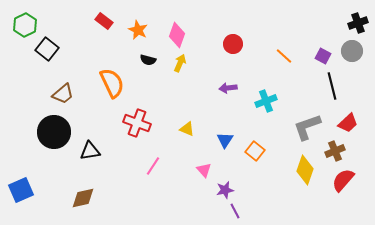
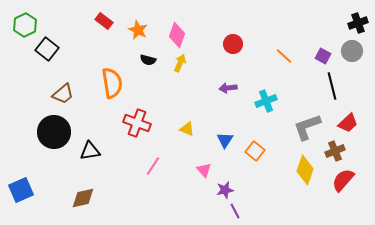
orange semicircle: rotated 16 degrees clockwise
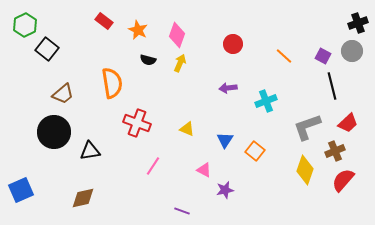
pink triangle: rotated 21 degrees counterclockwise
purple line: moved 53 px left; rotated 42 degrees counterclockwise
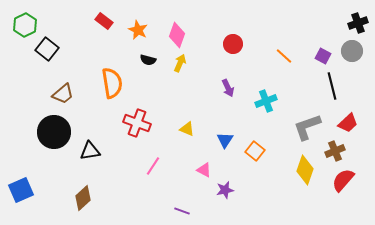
purple arrow: rotated 108 degrees counterclockwise
brown diamond: rotated 30 degrees counterclockwise
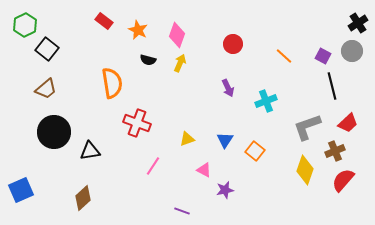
black cross: rotated 12 degrees counterclockwise
brown trapezoid: moved 17 px left, 5 px up
yellow triangle: moved 10 px down; rotated 42 degrees counterclockwise
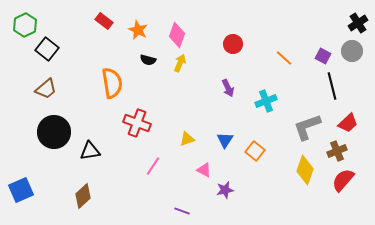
orange line: moved 2 px down
brown cross: moved 2 px right
brown diamond: moved 2 px up
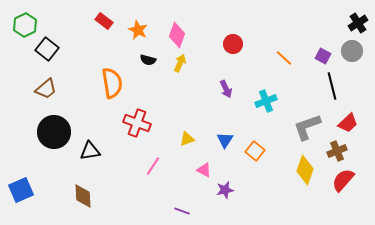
purple arrow: moved 2 px left, 1 px down
brown diamond: rotated 50 degrees counterclockwise
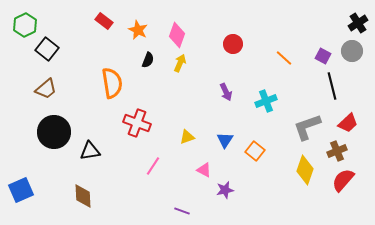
black semicircle: rotated 84 degrees counterclockwise
purple arrow: moved 3 px down
yellow triangle: moved 2 px up
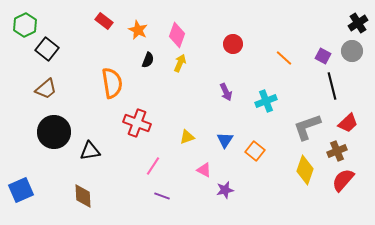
purple line: moved 20 px left, 15 px up
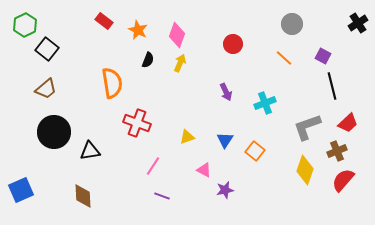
gray circle: moved 60 px left, 27 px up
cyan cross: moved 1 px left, 2 px down
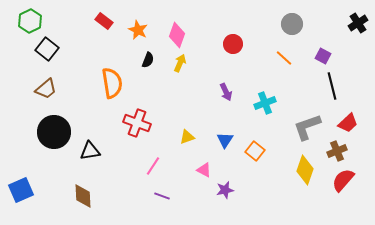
green hexagon: moved 5 px right, 4 px up
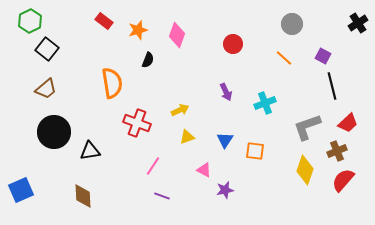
orange star: rotated 30 degrees clockwise
yellow arrow: moved 47 px down; rotated 42 degrees clockwise
orange square: rotated 30 degrees counterclockwise
